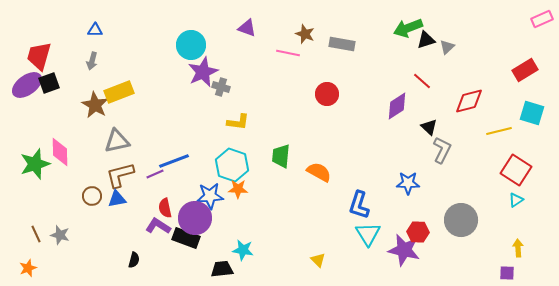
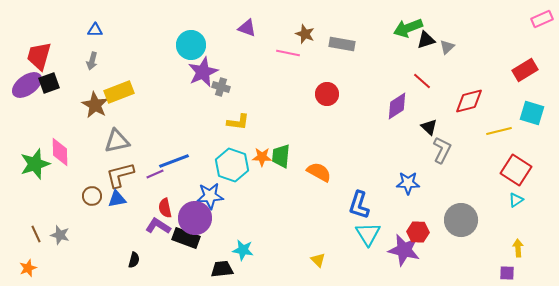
orange star at (238, 189): moved 24 px right, 32 px up
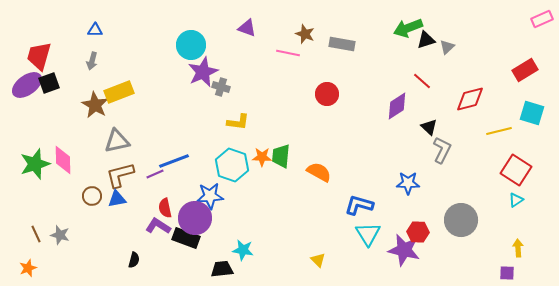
red diamond at (469, 101): moved 1 px right, 2 px up
pink diamond at (60, 152): moved 3 px right, 8 px down
blue L-shape at (359, 205): rotated 88 degrees clockwise
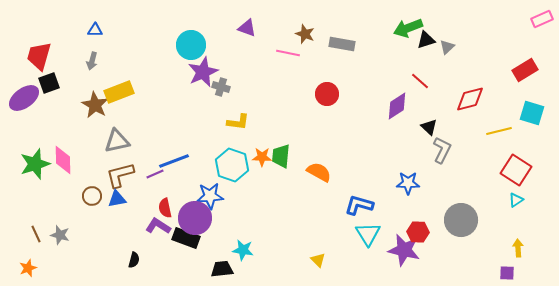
red line at (422, 81): moved 2 px left
purple ellipse at (27, 85): moved 3 px left, 13 px down
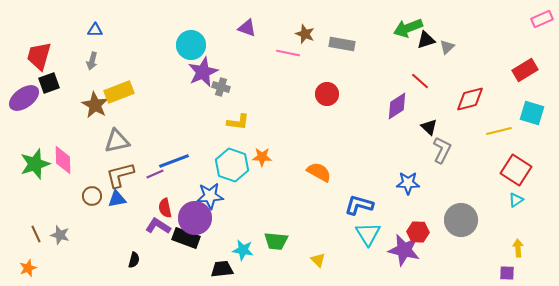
green trapezoid at (281, 156): moved 5 px left, 85 px down; rotated 90 degrees counterclockwise
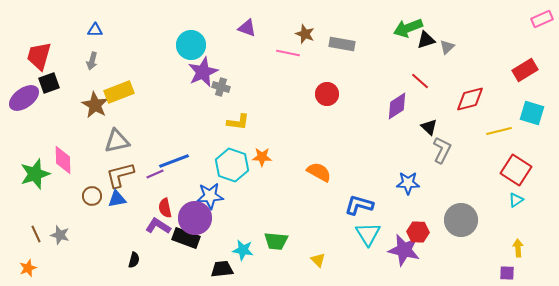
green star at (35, 164): moved 10 px down
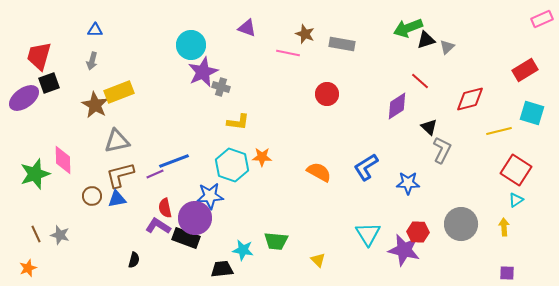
blue L-shape at (359, 205): moved 7 px right, 38 px up; rotated 48 degrees counterclockwise
gray circle at (461, 220): moved 4 px down
yellow arrow at (518, 248): moved 14 px left, 21 px up
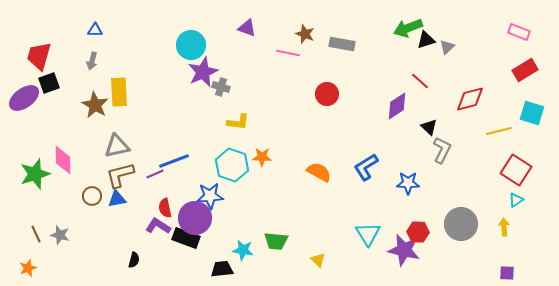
pink rectangle at (542, 19): moved 23 px left, 13 px down; rotated 45 degrees clockwise
yellow rectangle at (119, 92): rotated 72 degrees counterclockwise
gray triangle at (117, 141): moved 5 px down
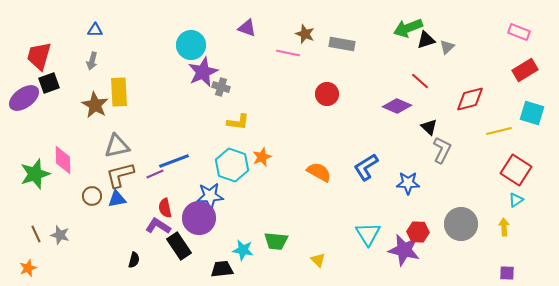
purple diamond at (397, 106): rotated 56 degrees clockwise
orange star at (262, 157): rotated 24 degrees counterclockwise
purple circle at (195, 218): moved 4 px right
black rectangle at (186, 238): moved 7 px left, 8 px down; rotated 36 degrees clockwise
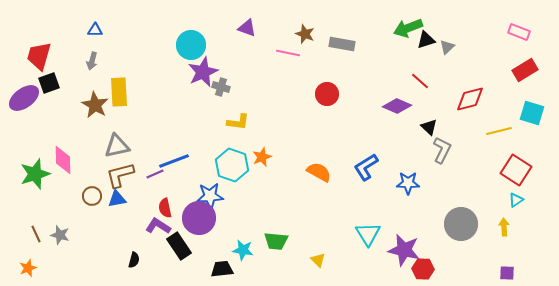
red hexagon at (418, 232): moved 5 px right, 37 px down
